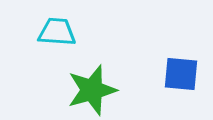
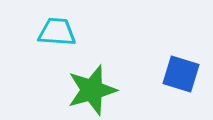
blue square: rotated 12 degrees clockwise
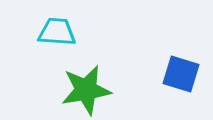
green star: moved 6 px left; rotated 6 degrees clockwise
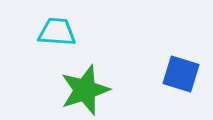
green star: moved 1 px left; rotated 9 degrees counterclockwise
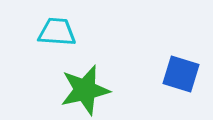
green star: rotated 6 degrees clockwise
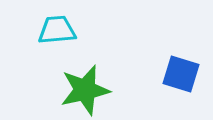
cyan trapezoid: moved 2 px up; rotated 9 degrees counterclockwise
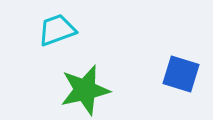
cyan trapezoid: rotated 15 degrees counterclockwise
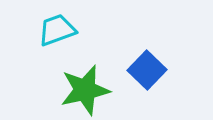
blue square: moved 34 px left, 4 px up; rotated 27 degrees clockwise
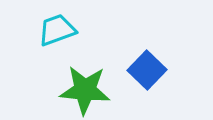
green star: rotated 18 degrees clockwise
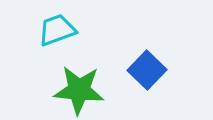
green star: moved 6 px left
